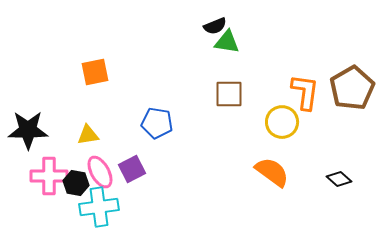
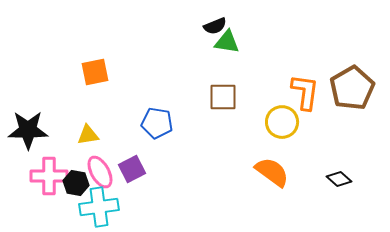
brown square: moved 6 px left, 3 px down
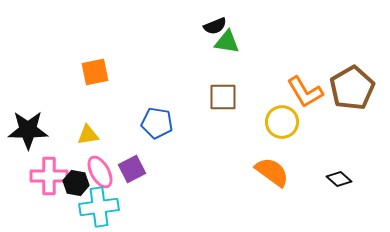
orange L-shape: rotated 141 degrees clockwise
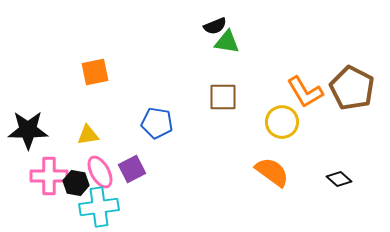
brown pentagon: rotated 15 degrees counterclockwise
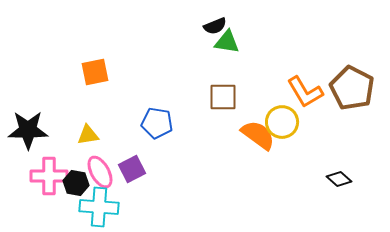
orange semicircle: moved 14 px left, 37 px up
cyan cross: rotated 12 degrees clockwise
